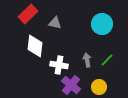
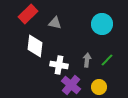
gray arrow: rotated 16 degrees clockwise
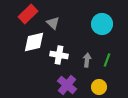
gray triangle: moved 2 px left; rotated 32 degrees clockwise
white diamond: moved 1 px left, 4 px up; rotated 70 degrees clockwise
green line: rotated 24 degrees counterclockwise
white cross: moved 10 px up
purple cross: moved 4 px left
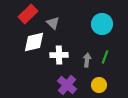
white cross: rotated 12 degrees counterclockwise
green line: moved 2 px left, 3 px up
yellow circle: moved 2 px up
